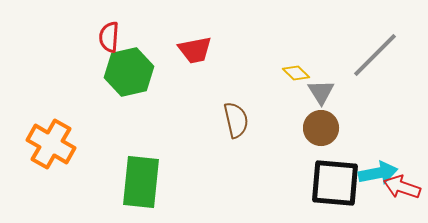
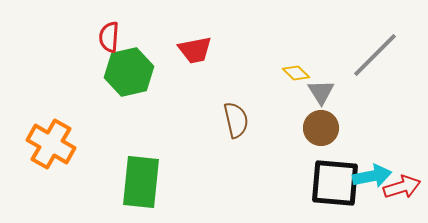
cyan arrow: moved 6 px left, 3 px down
red arrow: rotated 144 degrees clockwise
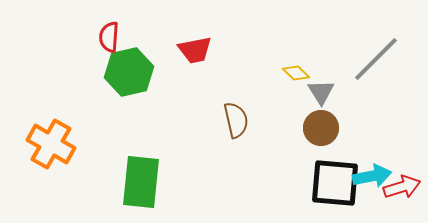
gray line: moved 1 px right, 4 px down
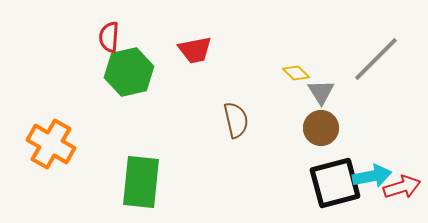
black square: rotated 20 degrees counterclockwise
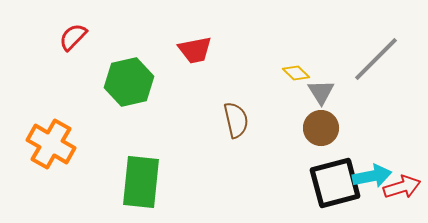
red semicircle: moved 36 px left; rotated 40 degrees clockwise
green hexagon: moved 10 px down
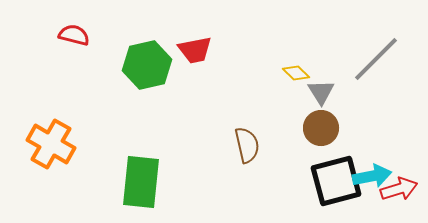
red semicircle: moved 1 px right, 2 px up; rotated 60 degrees clockwise
green hexagon: moved 18 px right, 17 px up
brown semicircle: moved 11 px right, 25 px down
black square: moved 1 px right, 2 px up
red arrow: moved 3 px left, 2 px down
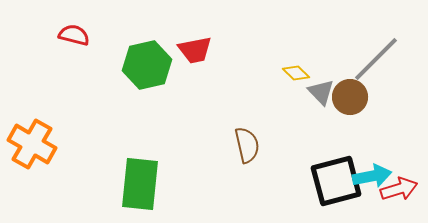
gray triangle: rotated 12 degrees counterclockwise
brown circle: moved 29 px right, 31 px up
orange cross: moved 19 px left
green rectangle: moved 1 px left, 2 px down
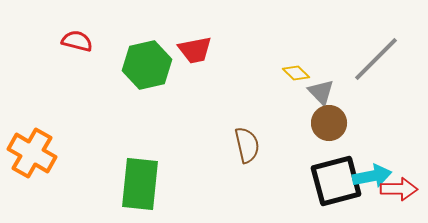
red semicircle: moved 3 px right, 6 px down
brown circle: moved 21 px left, 26 px down
orange cross: moved 9 px down
red arrow: rotated 18 degrees clockwise
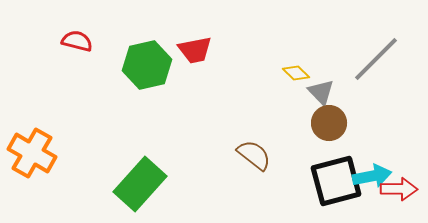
brown semicircle: moved 7 px right, 10 px down; rotated 39 degrees counterclockwise
green rectangle: rotated 36 degrees clockwise
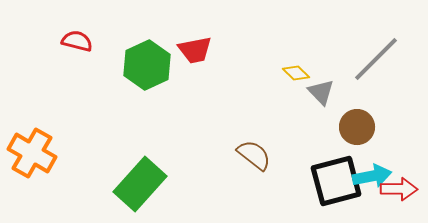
green hexagon: rotated 12 degrees counterclockwise
brown circle: moved 28 px right, 4 px down
